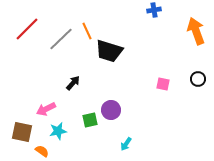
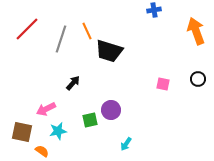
gray line: rotated 28 degrees counterclockwise
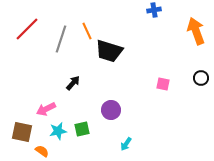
black circle: moved 3 px right, 1 px up
green square: moved 8 px left, 9 px down
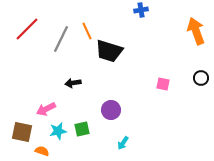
blue cross: moved 13 px left
gray line: rotated 8 degrees clockwise
black arrow: rotated 140 degrees counterclockwise
cyan arrow: moved 3 px left, 1 px up
orange semicircle: rotated 16 degrees counterclockwise
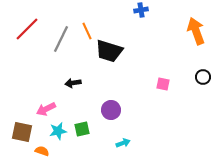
black circle: moved 2 px right, 1 px up
cyan arrow: rotated 144 degrees counterclockwise
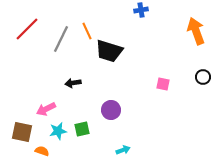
cyan arrow: moved 7 px down
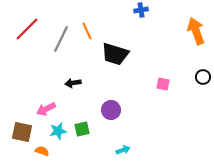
black trapezoid: moved 6 px right, 3 px down
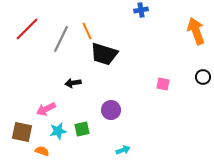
black trapezoid: moved 11 px left
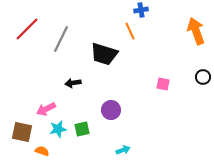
orange line: moved 43 px right
cyan star: moved 2 px up
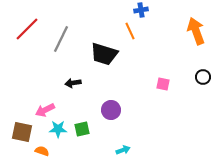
pink arrow: moved 1 px left, 1 px down
cyan star: rotated 12 degrees clockwise
